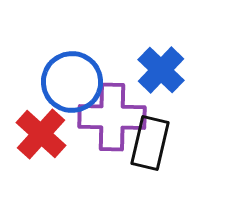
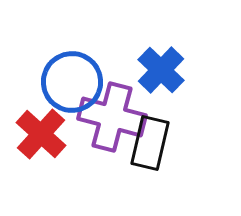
purple cross: rotated 14 degrees clockwise
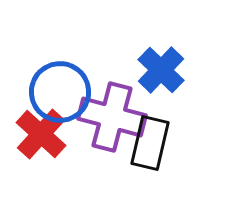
blue circle: moved 12 px left, 10 px down
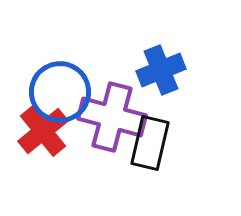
blue cross: rotated 24 degrees clockwise
red cross: moved 2 px right, 3 px up; rotated 9 degrees clockwise
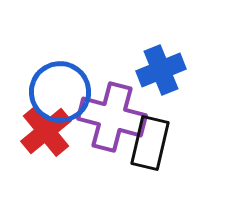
red cross: moved 3 px right
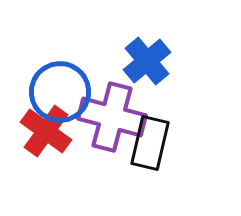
blue cross: moved 14 px left, 9 px up; rotated 18 degrees counterclockwise
red cross: rotated 15 degrees counterclockwise
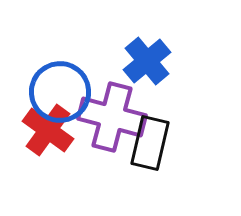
red cross: moved 2 px right, 1 px up
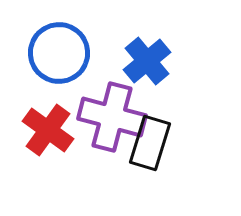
blue circle: moved 1 px left, 39 px up
black rectangle: rotated 4 degrees clockwise
